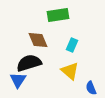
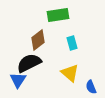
brown diamond: rotated 75 degrees clockwise
cyan rectangle: moved 2 px up; rotated 40 degrees counterclockwise
black semicircle: rotated 10 degrees counterclockwise
yellow triangle: moved 2 px down
blue semicircle: moved 1 px up
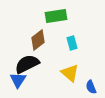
green rectangle: moved 2 px left, 1 px down
black semicircle: moved 2 px left, 1 px down
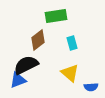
black semicircle: moved 1 px left, 1 px down
blue triangle: rotated 36 degrees clockwise
blue semicircle: rotated 72 degrees counterclockwise
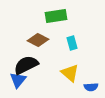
brown diamond: rotated 65 degrees clockwise
blue triangle: rotated 30 degrees counterclockwise
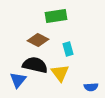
cyan rectangle: moved 4 px left, 6 px down
black semicircle: moved 9 px right; rotated 40 degrees clockwise
yellow triangle: moved 10 px left; rotated 12 degrees clockwise
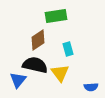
brown diamond: rotated 60 degrees counterclockwise
